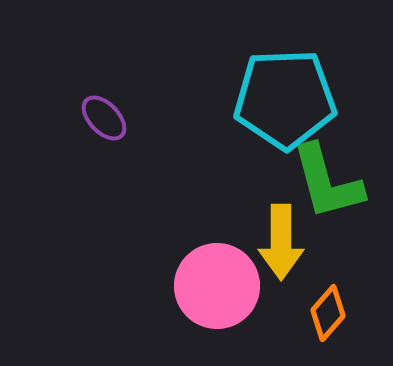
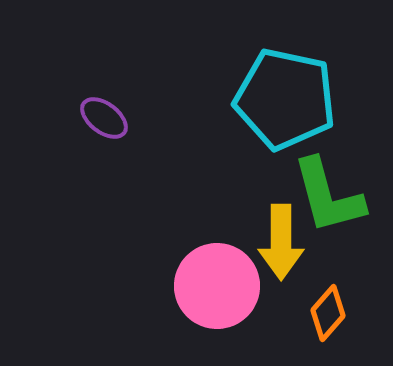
cyan pentagon: rotated 14 degrees clockwise
purple ellipse: rotated 9 degrees counterclockwise
green L-shape: moved 1 px right, 14 px down
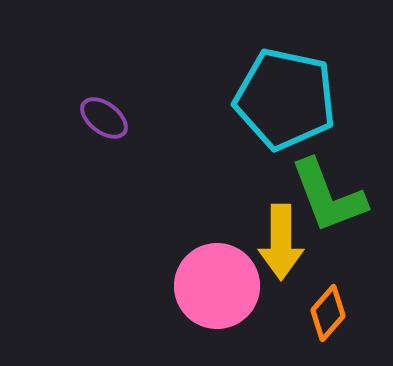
green L-shape: rotated 6 degrees counterclockwise
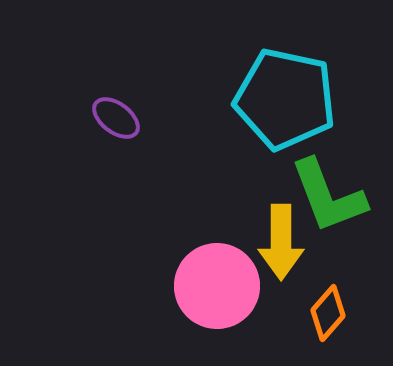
purple ellipse: moved 12 px right
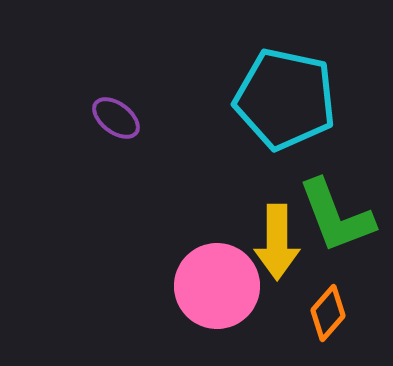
green L-shape: moved 8 px right, 20 px down
yellow arrow: moved 4 px left
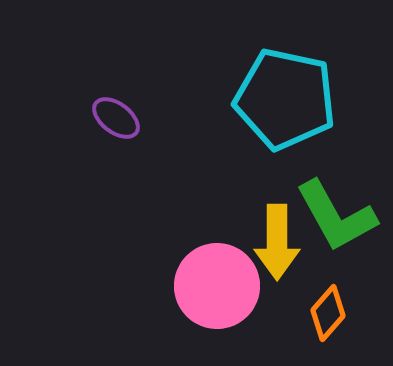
green L-shape: rotated 8 degrees counterclockwise
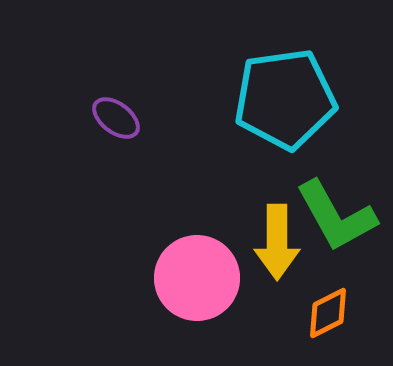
cyan pentagon: rotated 20 degrees counterclockwise
pink circle: moved 20 px left, 8 px up
orange diamond: rotated 22 degrees clockwise
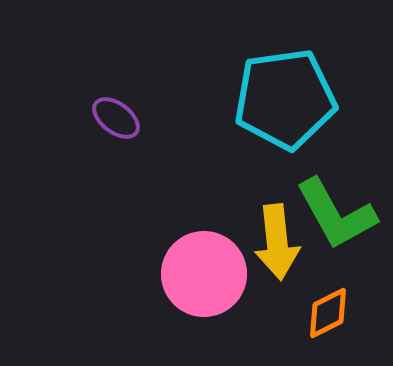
green L-shape: moved 2 px up
yellow arrow: rotated 6 degrees counterclockwise
pink circle: moved 7 px right, 4 px up
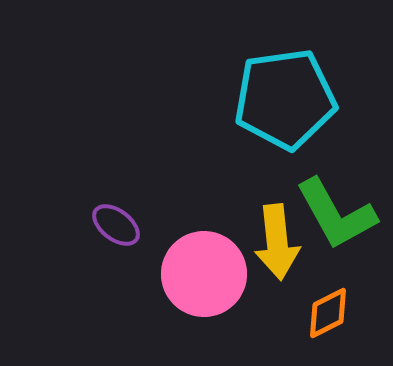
purple ellipse: moved 107 px down
